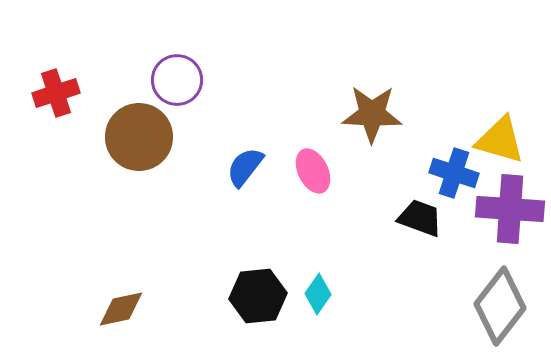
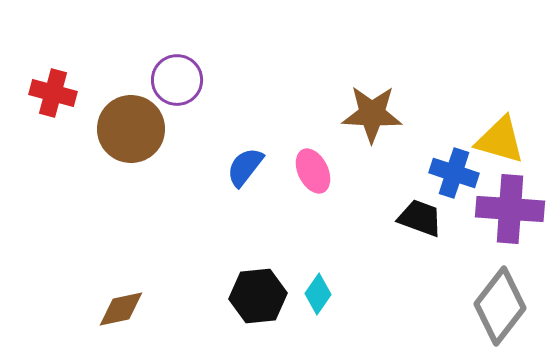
red cross: moved 3 px left; rotated 33 degrees clockwise
brown circle: moved 8 px left, 8 px up
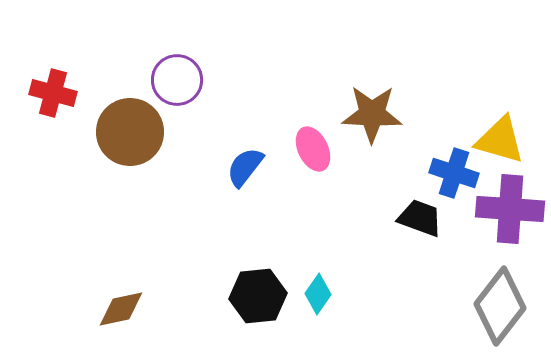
brown circle: moved 1 px left, 3 px down
pink ellipse: moved 22 px up
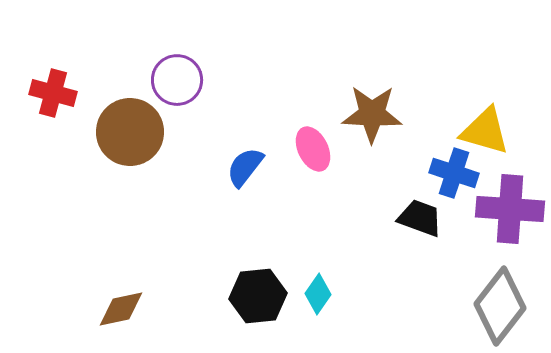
yellow triangle: moved 15 px left, 9 px up
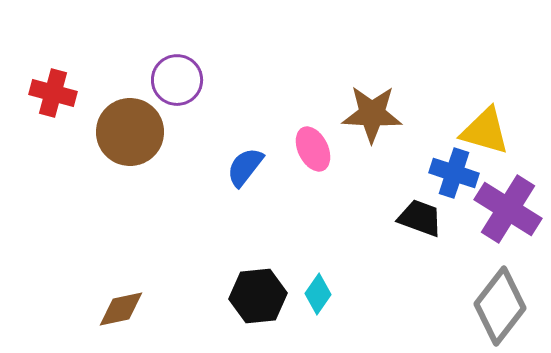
purple cross: moved 2 px left; rotated 28 degrees clockwise
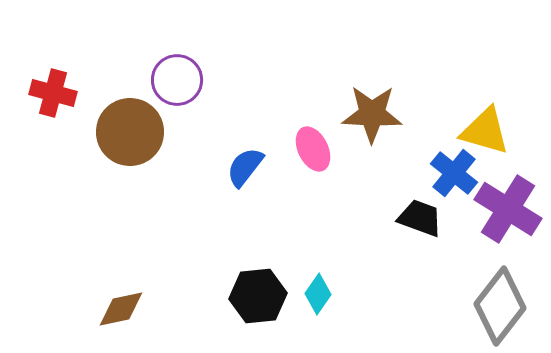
blue cross: rotated 21 degrees clockwise
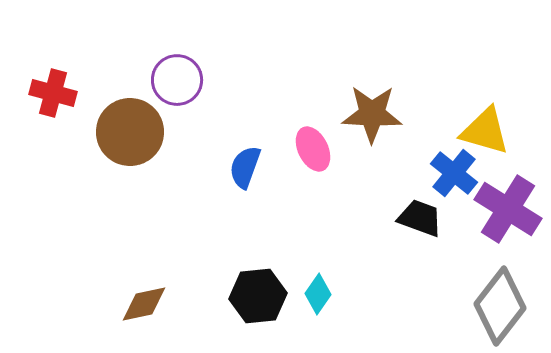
blue semicircle: rotated 18 degrees counterclockwise
brown diamond: moved 23 px right, 5 px up
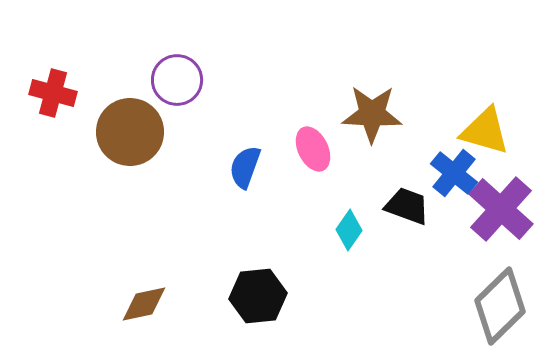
purple cross: moved 7 px left; rotated 10 degrees clockwise
black trapezoid: moved 13 px left, 12 px up
cyan diamond: moved 31 px right, 64 px up
gray diamond: rotated 8 degrees clockwise
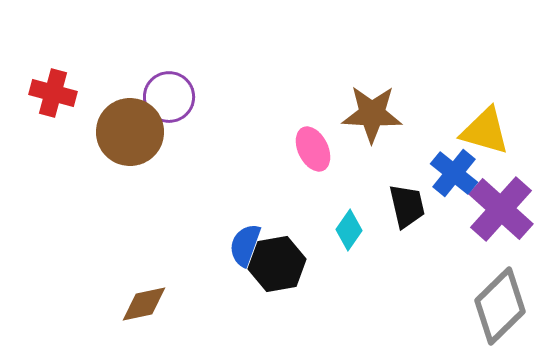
purple circle: moved 8 px left, 17 px down
blue semicircle: moved 78 px down
black trapezoid: rotated 57 degrees clockwise
black hexagon: moved 19 px right, 32 px up; rotated 4 degrees counterclockwise
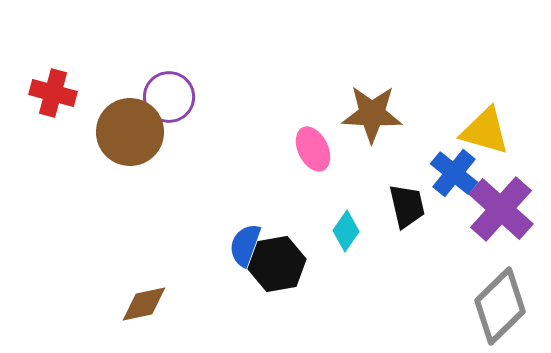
cyan diamond: moved 3 px left, 1 px down
